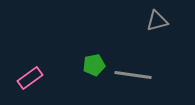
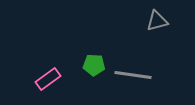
green pentagon: rotated 15 degrees clockwise
pink rectangle: moved 18 px right, 1 px down
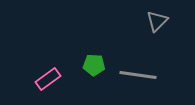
gray triangle: rotated 30 degrees counterclockwise
gray line: moved 5 px right
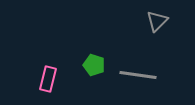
green pentagon: rotated 15 degrees clockwise
pink rectangle: rotated 40 degrees counterclockwise
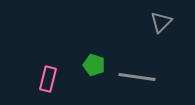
gray triangle: moved 4 px right, 1 px down
gray line: moved 1 px left, 2 px down
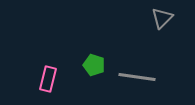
gray triangle: moved 1 px right, 4 px up
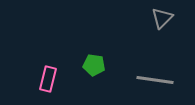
green pentagon: rotated 10 degrees counterclockwise
gray line: moved 18 px right, 3 px down
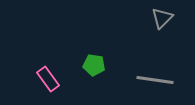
pink rectangle: rotated 50 degrees counterclockwise
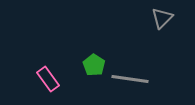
green pentagon: rotated 25 degrees clockwise
gray line: moved 25 px left, 1 px up
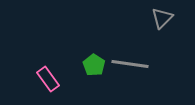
gray line: moved 15 px up
